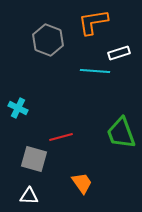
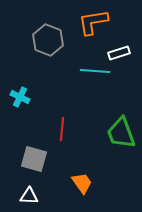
cyan cross: moved 2 px right, 11 px up
red line: moved 1 px right, 8 px up; rotated 70 degrees counterclockwise
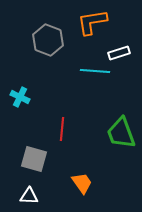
orange L-shape: moved 1 px left
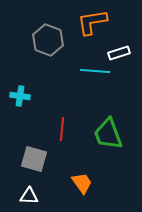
cyan cross: moved 1 px up; rotated 18 degrees counterclockwise
green trapezoid: moved 13 px left, 1 px down
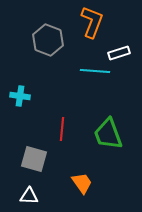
orange L-shape: rotated 120 degrees clockwise
